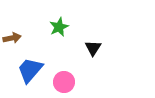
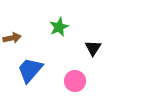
pink circle: moved 11 px right, 1 px up
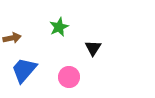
blue trapezoid: moved 6 px left
pink circle: moved 6 px left, 4 px up
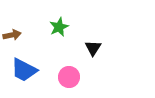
brown arrow: moved 3 px up
blue trapezoid: rotated 104 degrees counterclockwise
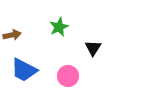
pink circle: moved 1 px left, 1 px up
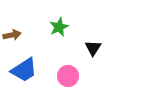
blue trapezoid: rotated 60 degrees counterclockwise
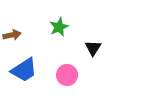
pink circle: moved 1 px left, 1 px up
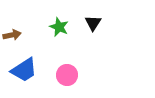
green star: rotated 24 degrees counterclockwise
black triangle: moved 25 px up
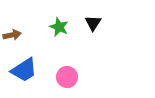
pink circle: moved 2 px down
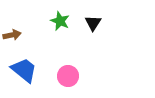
green star: moved 1 px right, 6 px up
blue trapezoid: rotated 108 degrees counterclockwise
pink circle: moved 1 px right, 1 px up
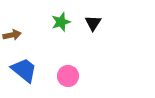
green star: moved 1 px right, 1 px down; rotated 30 degrees clockwise
